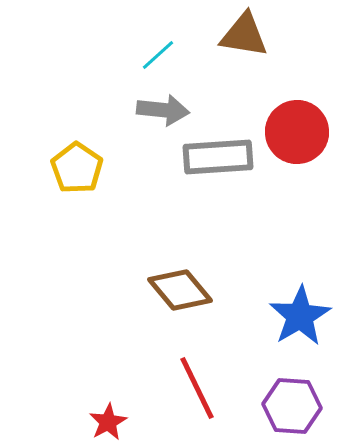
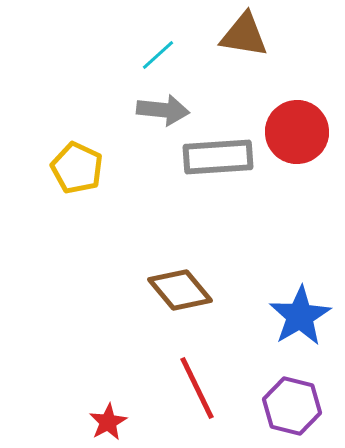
yellow pentagon: rotated 9 degrees counterclockwise
purple hexagon: rotated 10 degrees clockwise
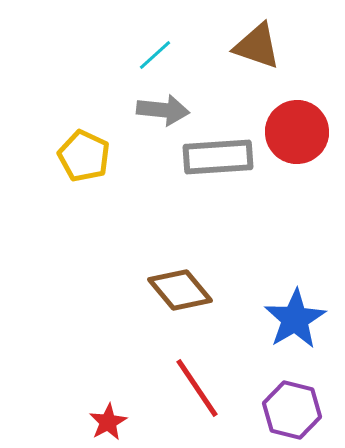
brown triangle: moved 13 px right, 11 px down; rotated 10 degrees clockwise
cyan line: moved 3 px left
yellow pentagon: moved 7 px right, 12 px up
blue star: moved 5 px left, 3 px down
red line: rotated 8 degrees counterclockwise
purple hexagon: moved 4 px down
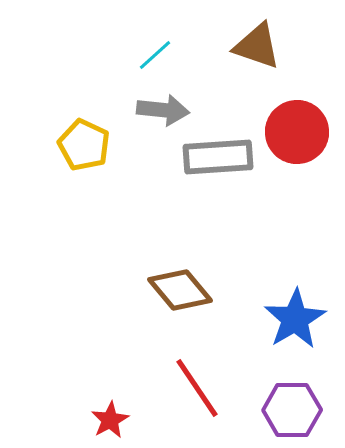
yellow pentagon: moved 11 px up
purple hexagon: rotated 14 degrees counterclockwise
red star: moved 2 px right, 2 px up
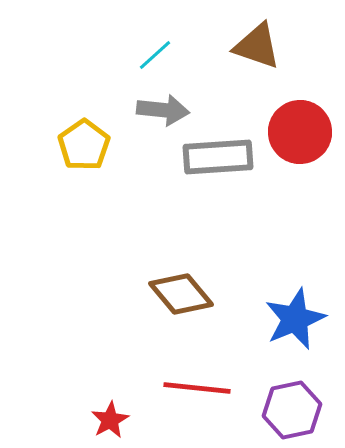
red circle: moved 3 px right
yellow pentagon: rotated 12 degrees clockwise
brown diamond: moved 1 px right, 4 px down
blue star: rotated 8 degrees clockwise
red line: rotated 50 degrees counterclockwise
purple hexagon: rotated 12 degrees counterclockwise
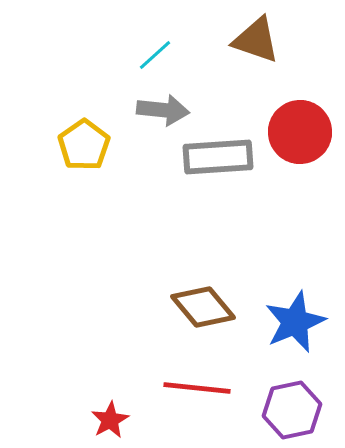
brown triangle: moved 1 px left, 6 px up
brown diamond: moved 22 px right, 13 px down
blue star: moved 3 px down
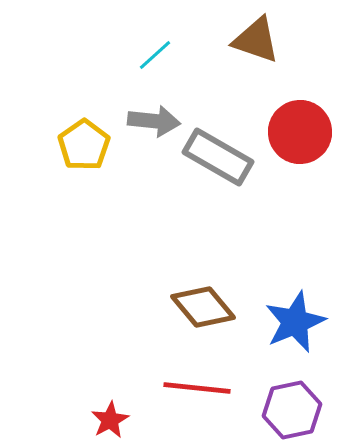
gray arrow: moved 9 px left, 11 px down
gray rectangle: rotated 34 degrees clockwise
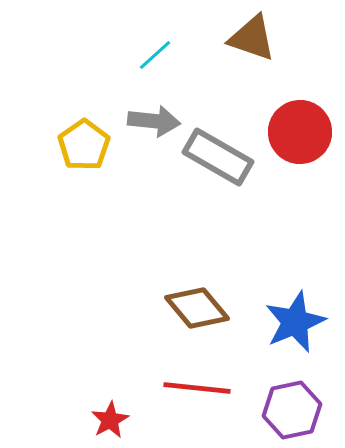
brown triangle: moved 4 px left, 2 px up
brown diamond: moved 6 px left, 1 px down
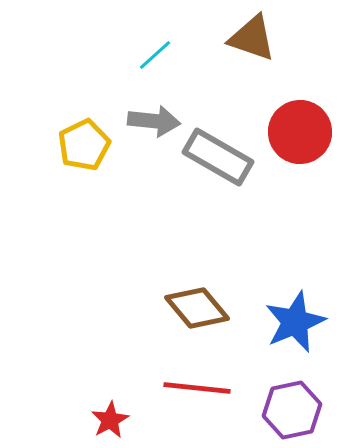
yellow pentagon: rotated 9 degrees clockwise
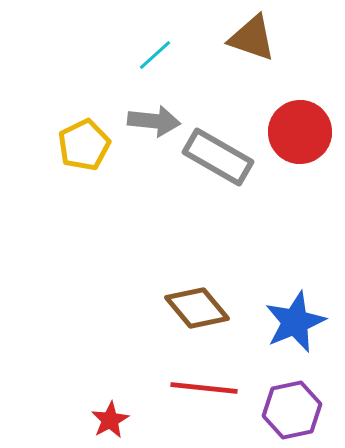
red line: moved 7 px right
